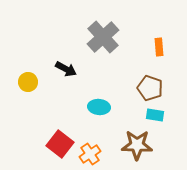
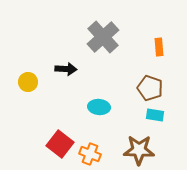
black arrow: rotated 25 degrees counterclockwise
brown star: moved 2 px right, 5 px down
orange cross: rotated 35 degrees counterclockwise
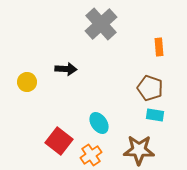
gray cross: moved 2 px left, 13 px up
yellow circle: moved 1 px left
cyan ellipse: moved 16 px down; rotated 50 degrees clockwise
red square: moved 1 px left, 3 px up
orange cross: moved 1 px right, 1 px down; rotated 35 degrees clockwise
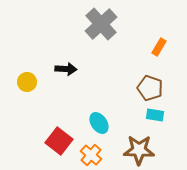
orange rectangle: rotated 36 degrees clockwise
orange cross: rotated 15 degrees counterclockwise
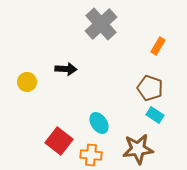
orange rectangle: moved 1 px left, 1 px up
cyan rectangle: rotated 24 degrees clockwise
brown star: moved 1 px left, 1 px up; rotated 8 degrees counterclockwise
orange cross: rotated 35 degrees counterclockwise
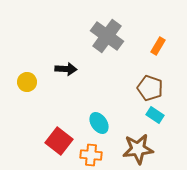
gray cross: moved 6 px right, 12 px down; rotated 12 degrees counterclockwise
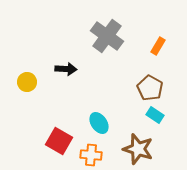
brown pentagon: rotated 10 degrees clockwise
red square: rotated 8 degrees counterclockwise
brown star: rotated 24 degrees clockwise
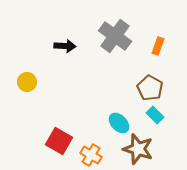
gray cross: moved 8 px right
orange rectangle: rotated 12 degrees counterclockwise
black arrow: moved 1 px left, 23 px up
cyan rectangle: rotated 12 degrees clockwise
cyan ellipse: moved 20 px right; rotated 10 degrees counterclockwise
orange cross: rotated 25 degrees clockwise
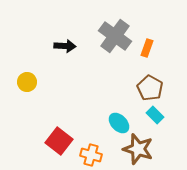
orange rectangle: moved 11 px left, 2 px down
red square: rotated 8 degrees clockwise
orange cross: rotated 15 degrees counterclockwise
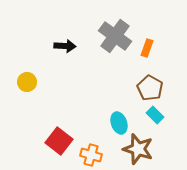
cyan ellipse: rotated 25 degrees clockwise
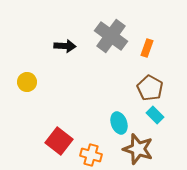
gray cross: moved 4 px left
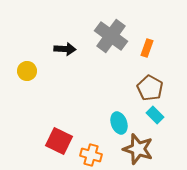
black arrow: moved 3 px down
yellow circle: moved 11 px up
red square: rotated 12 degrees counterclockwise
